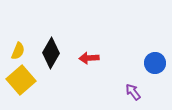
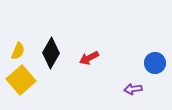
red arrow: rotated 24 degrees counterclockwise
purple arrow: moved 3 px up; rotated 60 degrees counterclockwise
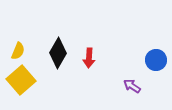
black diamond: moved 7 px right
red arrow: rotated 60 degrees counterclockwise
blue circle: moved 1 px right, 3 px up
purple arrow: moved 1 px left, 3 px up; rotated 42 degrees clockwise
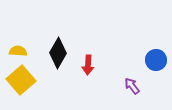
yellow semicircle: rotated 108 degrees counterclockwise
red arrow: moved 1 px left, 7 px down
purple arrow: rotated 18 degrees clockwise
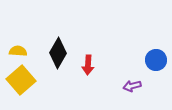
purple arrow: rotated 66 degrees counterclockwise
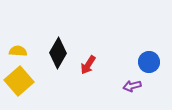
blue circle: moved 7 px left, 2 px down
red arrow: rotated 30 degrees clockwise
yellow square: moved 2 px left, 1 px down
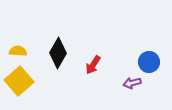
red arrow: moved 5 px right
purple arrow: moved 3 px up
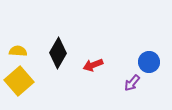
red arrow: rotated 36 degrees clockwise
purple arrow: rotated 36 degrees counterclockwise
